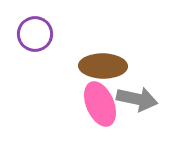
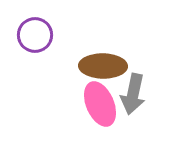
purple circle: moved 1 px down
gray arrow: moved 4 px left, 5 px up; rotated 90 degrees clockwise
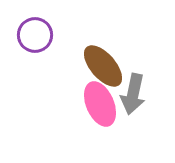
brown ellipse: rotated 48 degrees clockwise
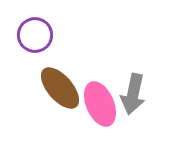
brown ellipse: moved 43 px left, 22 px down
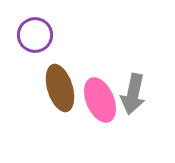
brown ellipse: rotated 24 degrees clockwise
pink ellipse: moved 4 px up
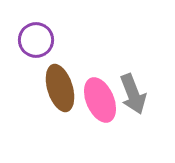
purple circle: moved 1 px right, 5 px down
gray arrow: rotated 33 degrees counterclockwise
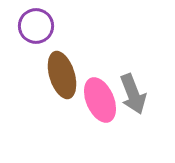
purple circle: moved 14 px up
brown ellipse: moved 2 px right, 13 px up
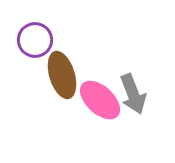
purple circle: moved 1 px left, 14 px down
pink ellipse: rotated 24 degrees counterclockwise
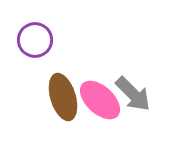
brown ellipse: moved 1 px right, 22 px down
gray arrow: rotated 24 degrees counterclockwise
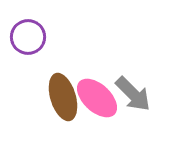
purple circle: moved 7 px left, 3 px up
pink ellipse: moved 3 px left, 2 px up
